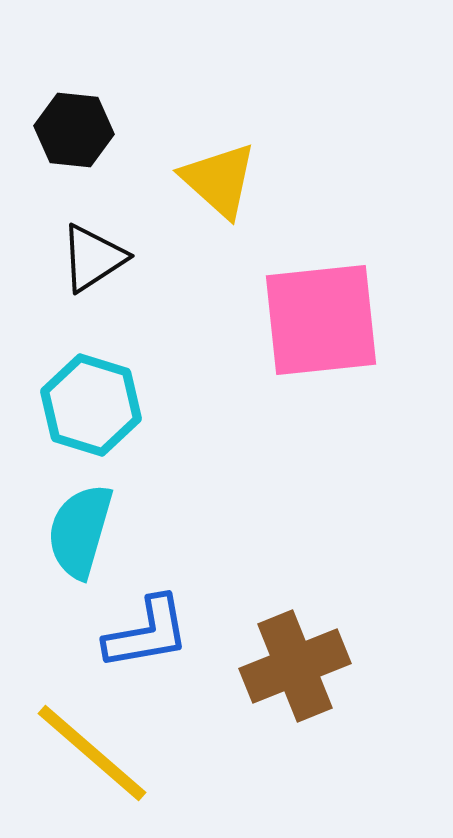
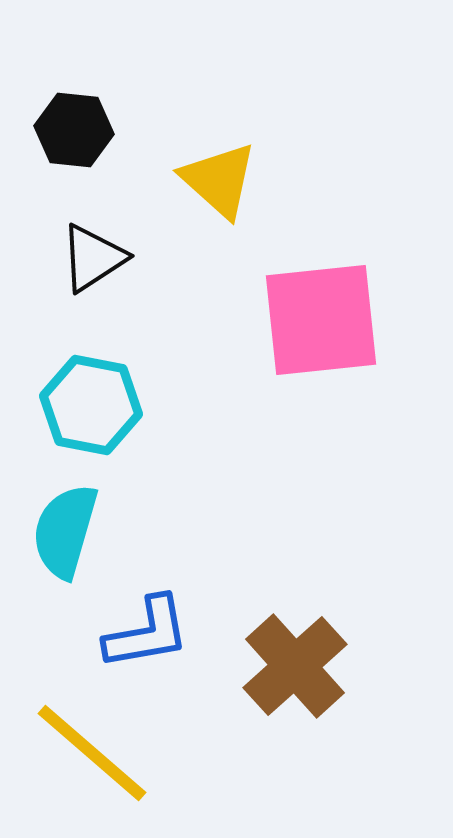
cyan hexagon: rotated 6 degrees counterclockwise
cyan semicircle: moved 15 px left
brown cross: rotated 20 degrees counterclockwise
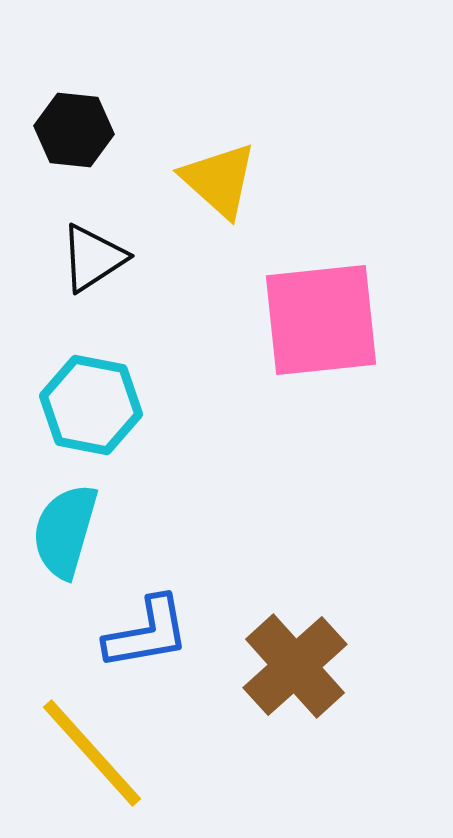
yellow line: rotated 7 degrees clockwise
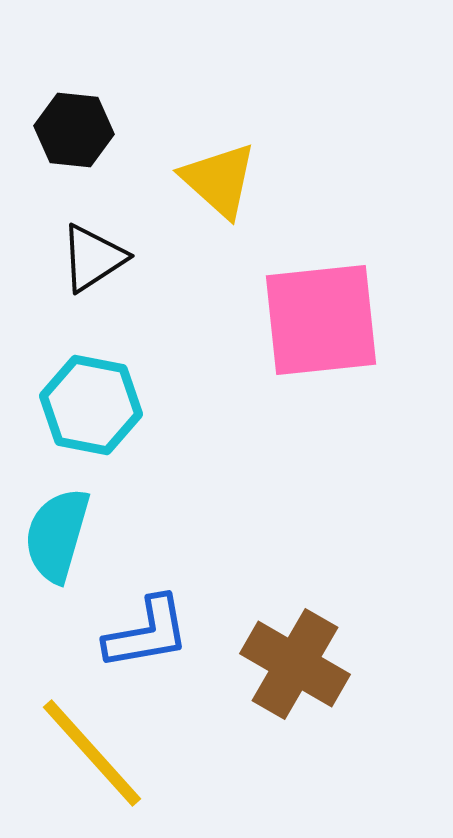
cyan semicircle: moved 8 px left, 4 px down
brown cross: moved 2 px up; rotated 18 degrees counterclockwise
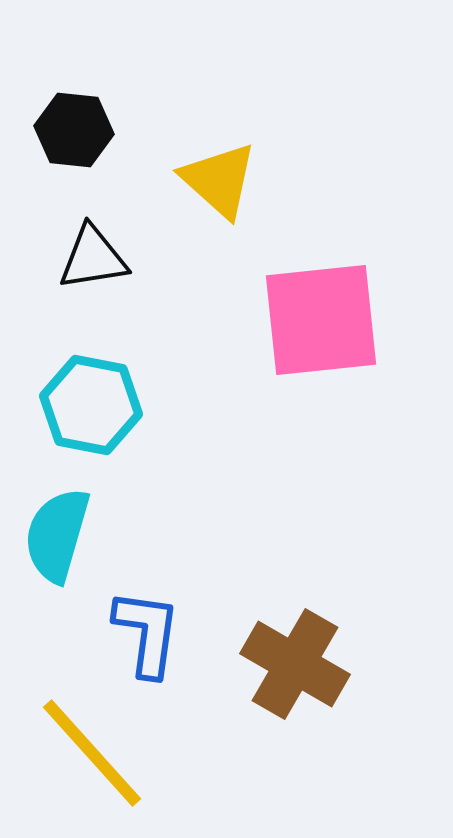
black triangle: rotated 24 degrees clockwise
blue L-shape: rotated 72 degrees counterclockwise
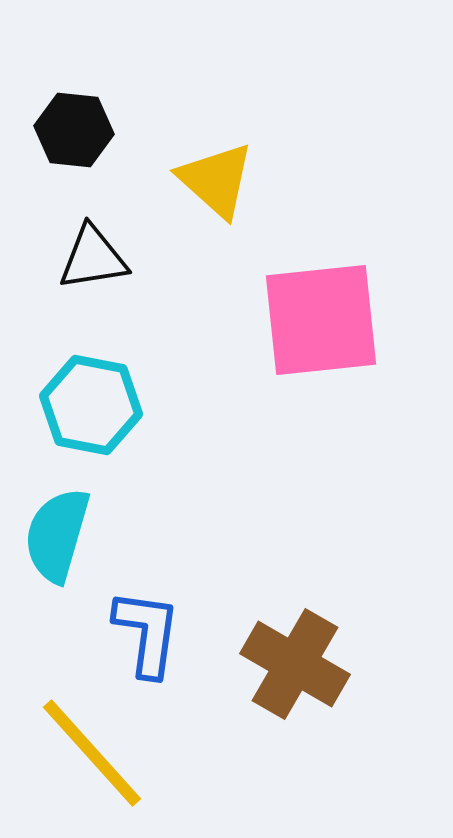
yellow triangle: moved 3 px left
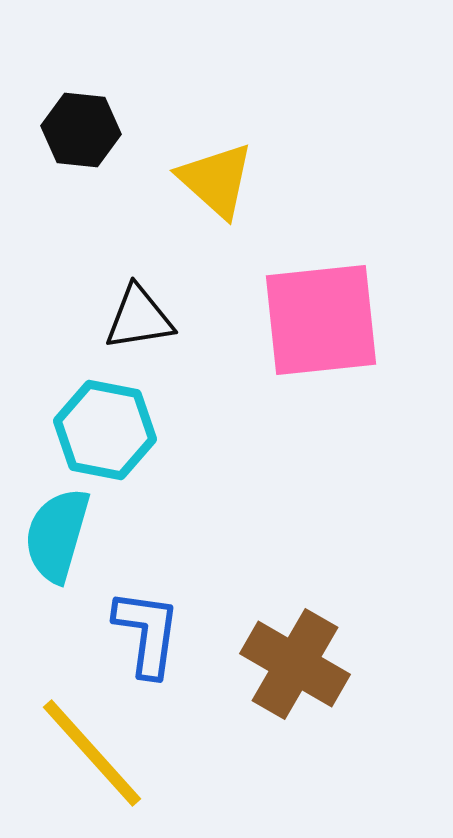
black hexagon: moved 7 px right
black triangle: moved 46 px right, 60 px down
cyan hexagon: moved 14 px right, 25 px down
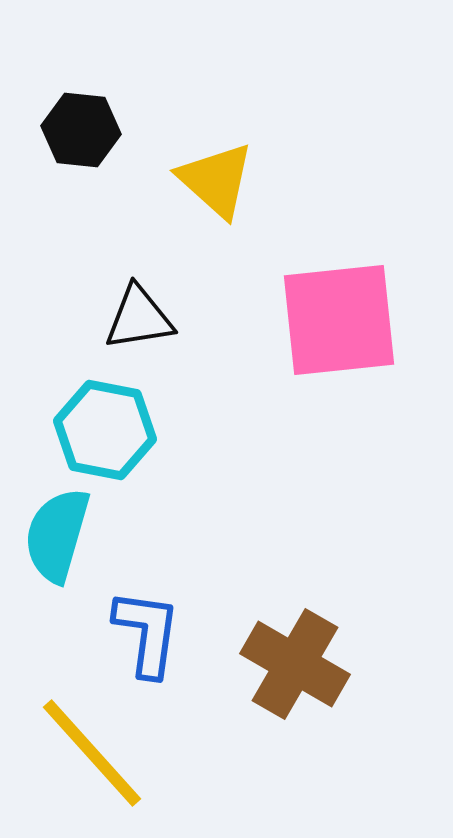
pink square: moved 18 px right
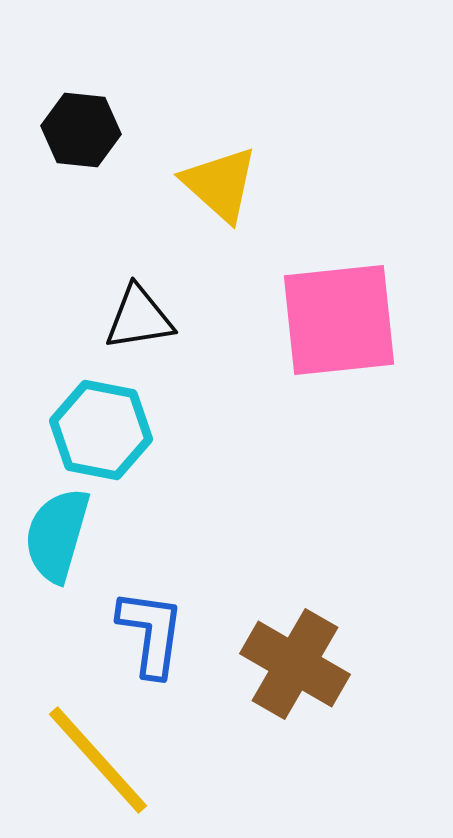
yellow triangle: moved 4 px right, 4 px down
cyan hexagon: moved 4 px left
blue L-shape: moved 4 px right
yellow line: moved 6 px right, 7 px down
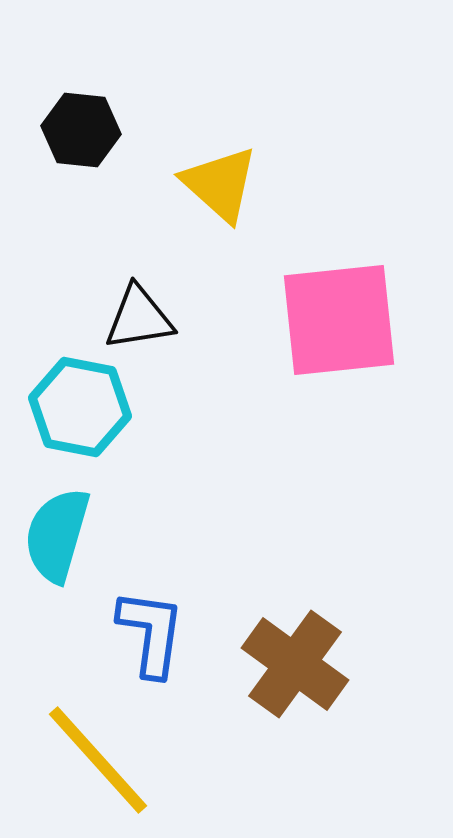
cyan hexagon: moved 21 px left, 23 px up
brown cross: rotated 6 degrees clockwise
